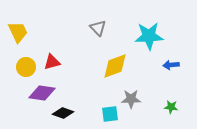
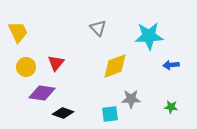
red triangle: moved 4 px right, 1 px down; rotated 36 degrees counterclockwise
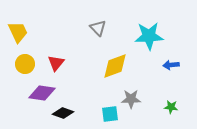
yellow circle: moved 1 px left, 3 px up
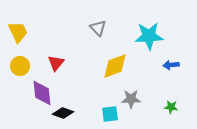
yellow circle: moved 5 px left, 2 px down
purple diamond: rotated 76 degrees clockwise
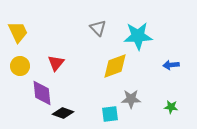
cyan star: moved 11 px left
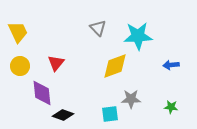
black diamond: moved 2 px down
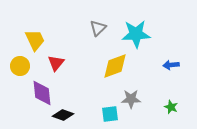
gray triangle: rotated 30 degrees clockwise
yellow trapezoid: moved 17 px right, 8 px down
cyan star: moved 2 px left, 2 px up
green star: rotated 16 degrees clockwise
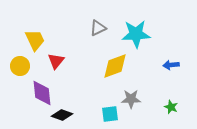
gray triangle: rotated 18 degrees clockwise
red triangle: moved 2 px up
black diamond: moved 1 px left
